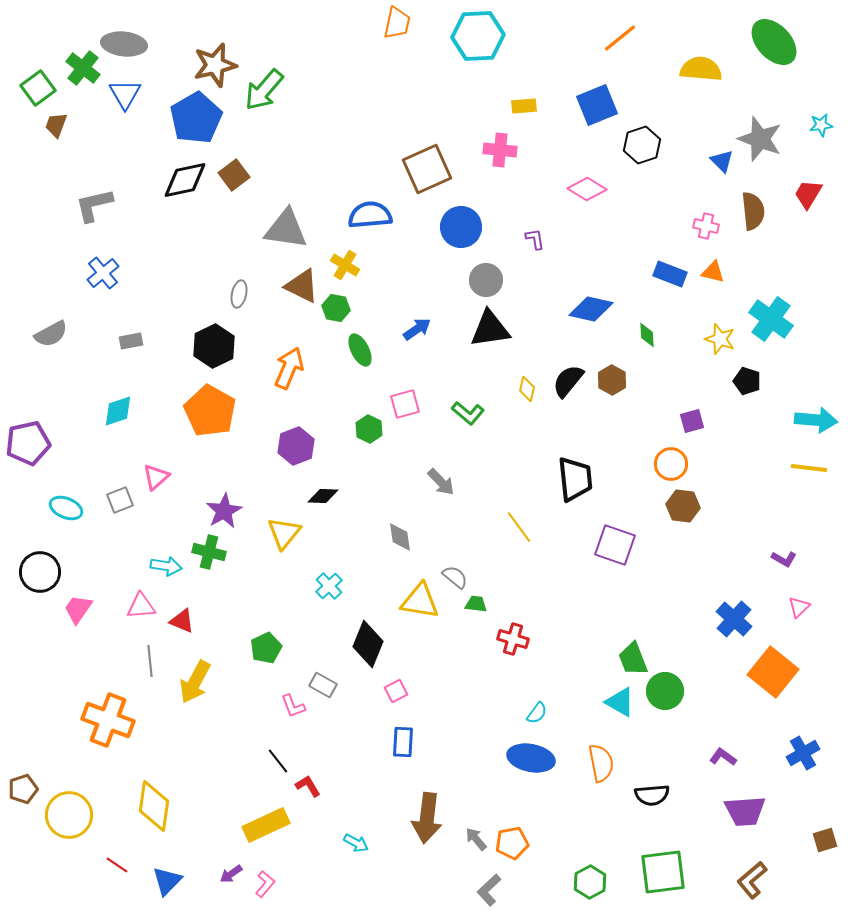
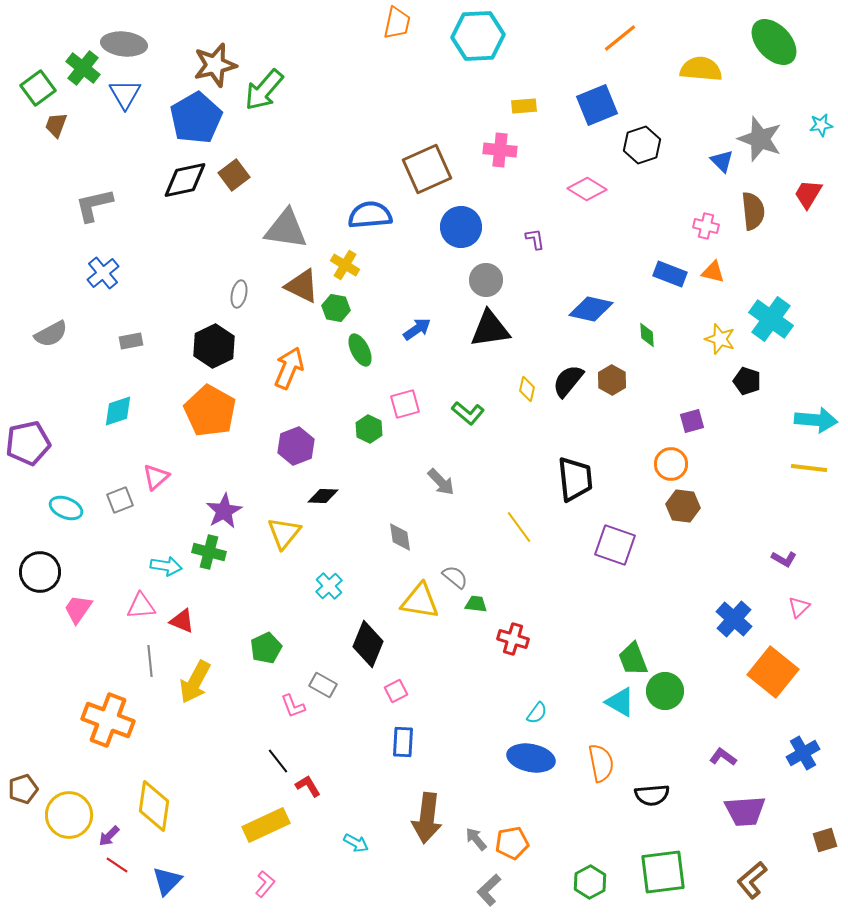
purple arrow at (231, 874): moved 122 px left, 38 px up; rotated 10 degrees counterclockwise
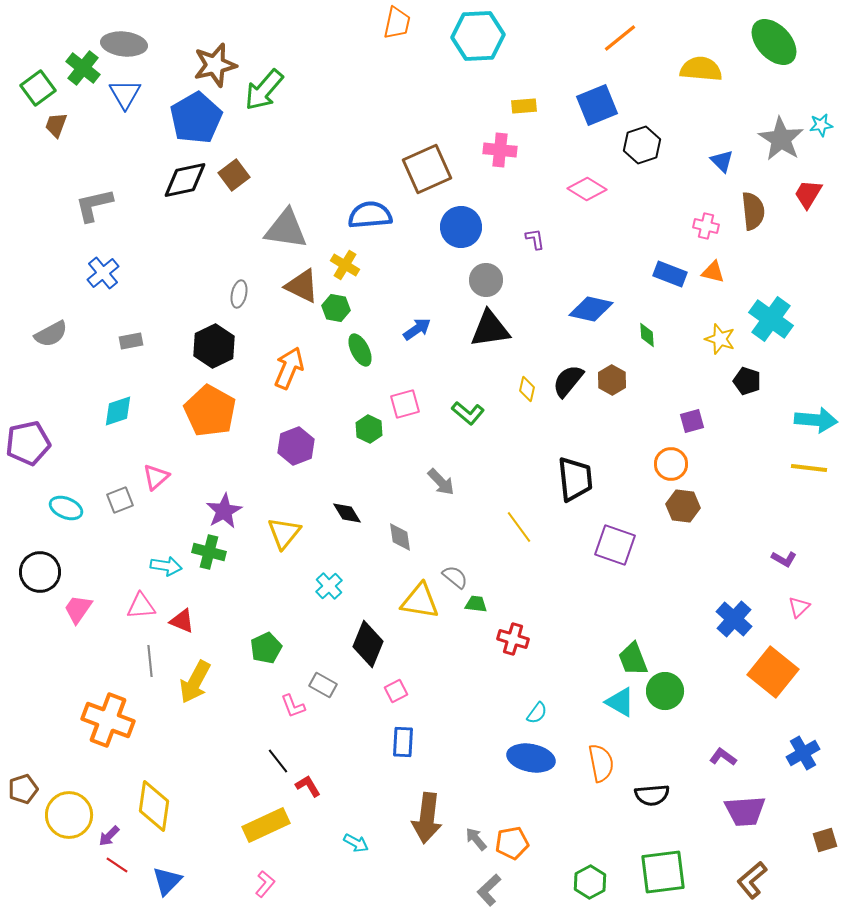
gray star at (760, 139): moved 21 px right; rotated 12 degrees clockwise
black diamond at (323, 496): moved 24 px right, 17 px down; rotated 56 degrees clockwise
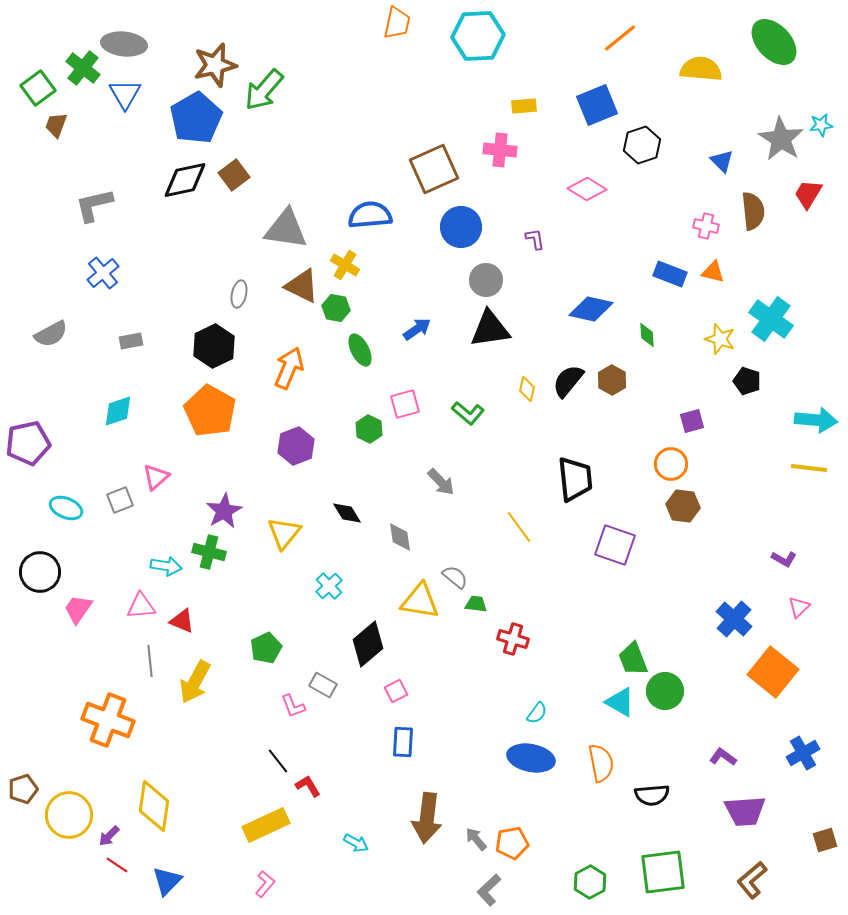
brown square at (427, 169): moved 7 px right
black diamond at (368, 644): rotated 27 degrees clockwise
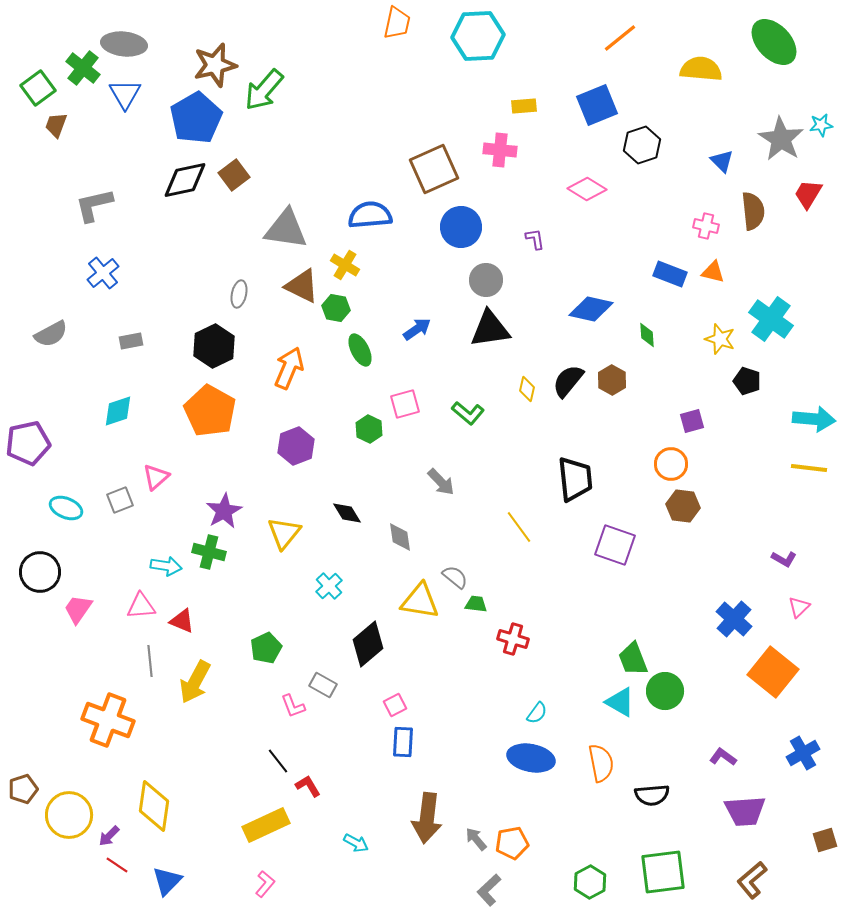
cyan arrow at (816, 420): moved 2 px left, 1 px up
pink square at (396, 691): moved 1 px left, 14 px down
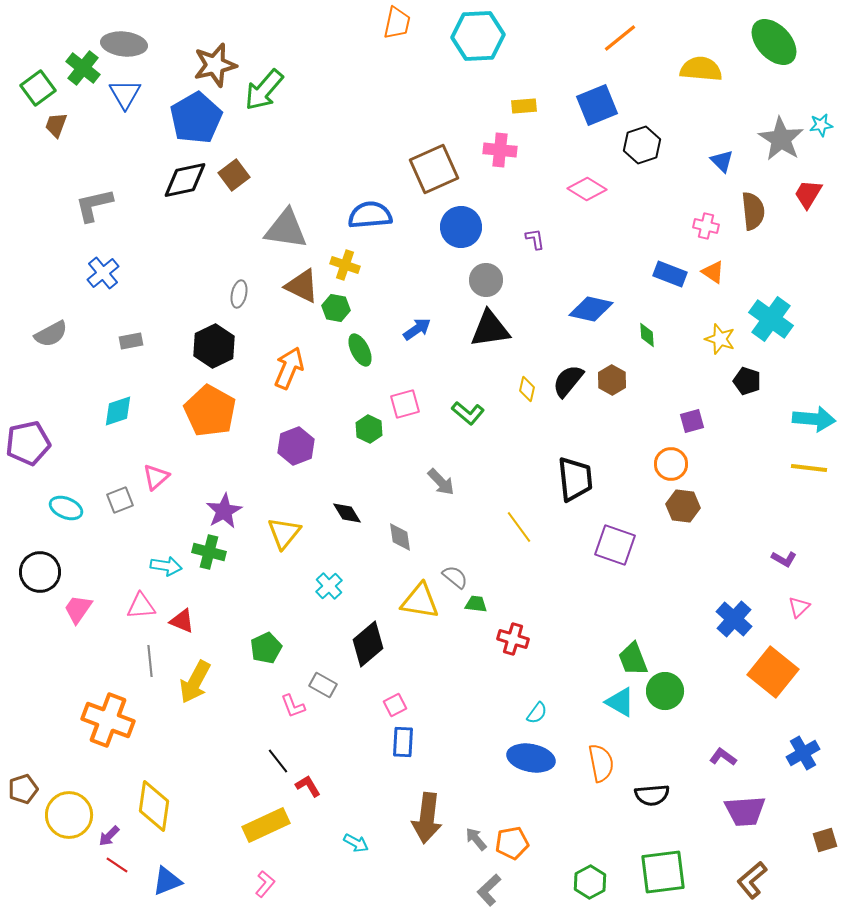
yellow cross at (345, 265): rotated 12 degrees counterclockwise
orange triangle at (713, 272): rotated 20 degrees clockwise
blue triangle at (167, 881): rotated 24 degrees clockwise
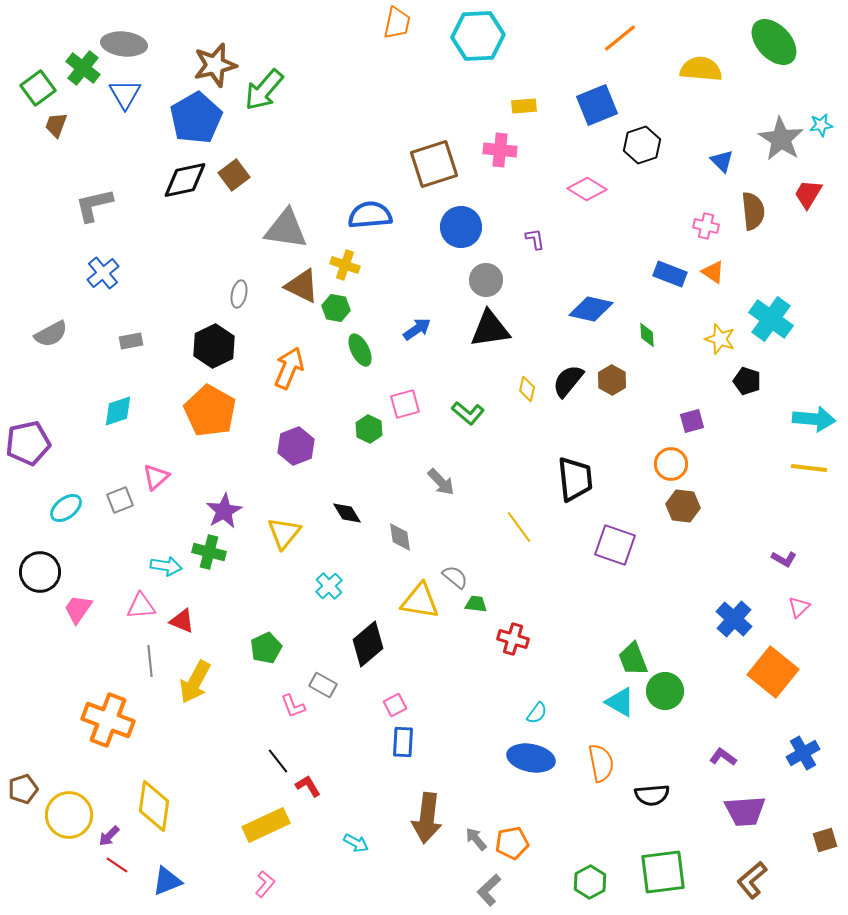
brown square at (434, 169): moved 5 px up; rotated 6 degrees clockwise
cyan ellipse at (66, 508): rotated 60 degrees counterclockwise
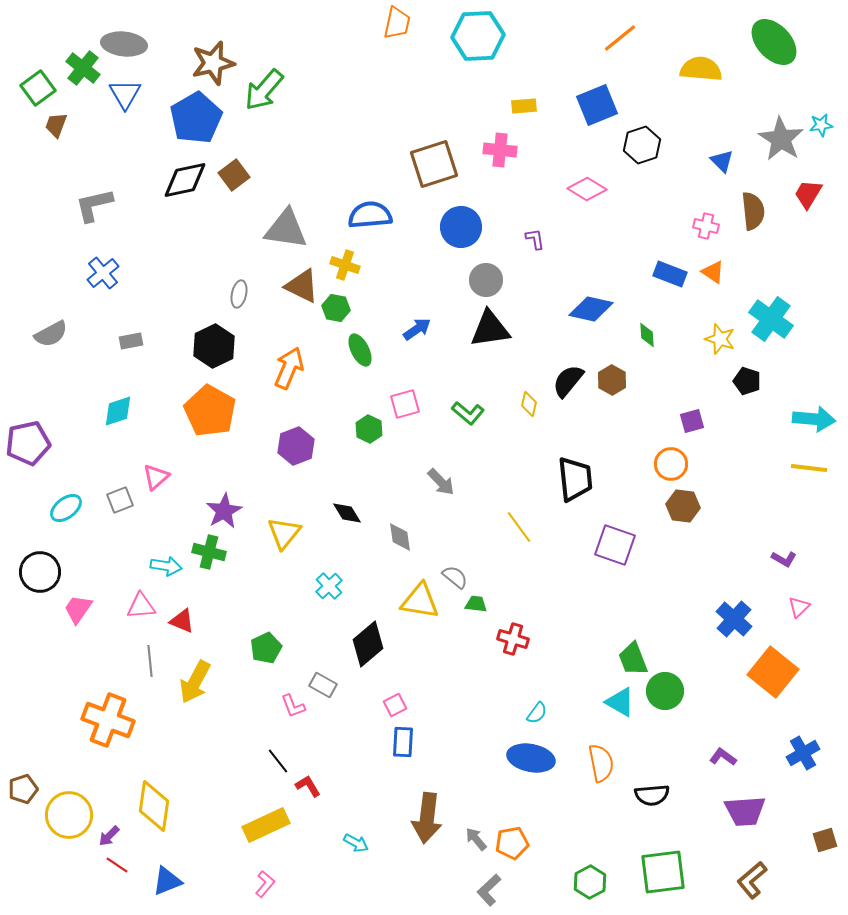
brown star at (215, 65): moved 2 px left, 2 px up
yellow diamond at (527, 389): moved 2 px right, 15 px down
